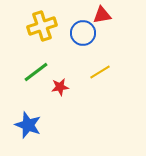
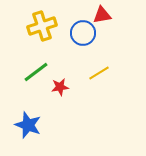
yellow line: moved 1 px left, 1 px down
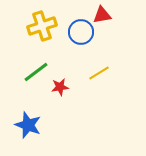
blue circle: moved 2 px left, 1 px up
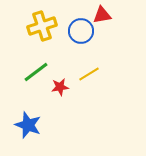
blue circle: moved 1 px up
yellow line: moved 10 px left, 1 px down
